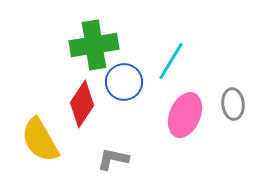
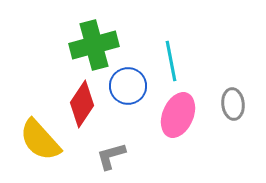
green cross: rotated 6 degrees counterclockwise
cyan line: rotated 42 degrees counterclockwise
blue circle: moved 4 px right, 4 px down
pink ellipse: moved 7 px left
yellow semicircle: rotated 12 degrees counterclockwise
gray L-shape: moved 2 px left, 3 px up; rotated 28 degrees counterclockwise
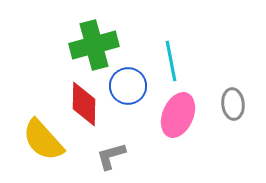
red diamond: moved 2 px right; rotated 33 degrees counterclockwise
yellow semicircle: moved 3 px right
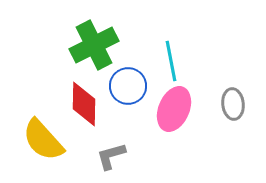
green cross: rotated 12 degrees counterclockwise
pink ellipse: moved 4 px left, 6 px up
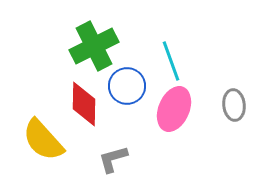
green cross: moved 1 px down
cyan line: rotated 9 degrees counterclockwise
blue circle: moved 1 px left
gray ellipse: moved 1 px right, 1 px down
gray L-shape: moved 2 px right, 3 px down
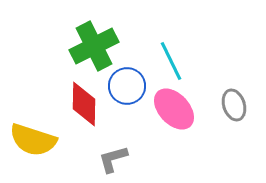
cyan line: rotated 6 degrees counterclockwise
gray ellipse: rotated 12 degrees counterclockwise
pink ellipse: rotated 66 degrees counterclockwise
yellow semicircle: moved 10 px left; rotated 30 degrees counterclockwise
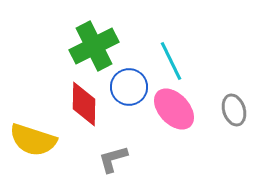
blue circle: moved 2 px right, 1 px down
gray ellipse: moved 5 px down
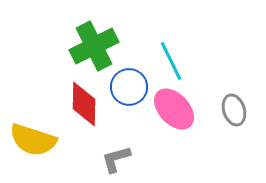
gray L-shape: moved 3 px right
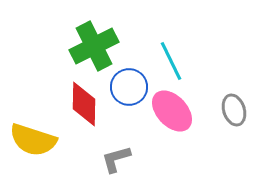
pink ellipse: moved 2 px left, 2 px down
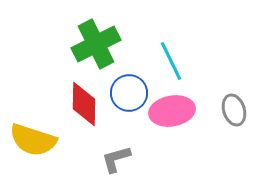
green cross: moved 2 px right, 2 px up
blue circle: moved 6 px down
pink ellipse: rotated 57 degrees counterclockwise
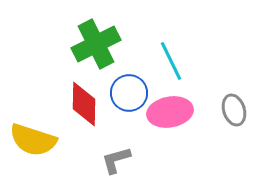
pink ellipse: moved 2 px left, 1 px down
gray L-shape: moved 1 px down
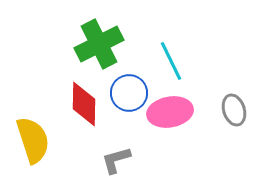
green cross: moved 3 px right
yellow semicircle: rotated 126 degrees counterclockwise
